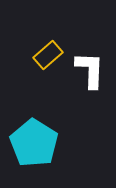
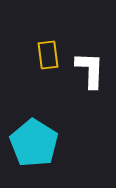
yellow rectangle: rotated 56 degrees counterclockwise
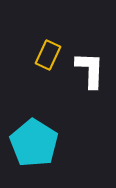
yellow rectangle: rotated 32 degrees clockwise
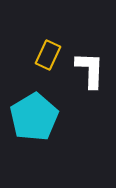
cyan pentagon: moved 26 px up; rotated 9 degrees clockwise
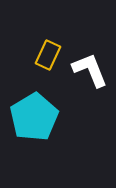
white L-shape: rotated 24 degrees counterclockwise
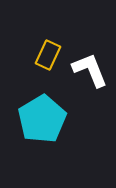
cyan pentagon: moved 8 px right, 2 px down
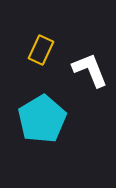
yellow rectangle: moved 7 px left, 5 px up
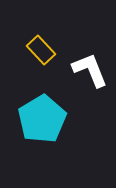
yellow rectangle: rotated 68 degrees counterclockwise
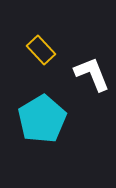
white L-shape: moved 2 px right, 4 px down
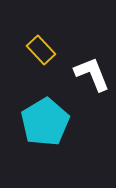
cyan pentagon: moved 3 px right, 3 px down
